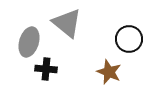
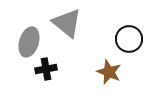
black cross: rotated 15 degrees counterclockwise
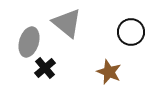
black circle: moved 2 px right, 7 px up
black cross: moved 1 px left, 1 px up; rotated 30 degrees counterclockwise
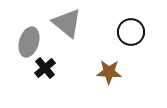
brown star: rotated 20 degrees counterclockwise
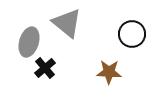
black circle: moved 1 px right, 2 px down
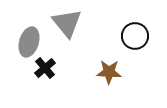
gray triangle: rotated 12 degrees clockwise
black circle: moved 3 px right, 2 px down
